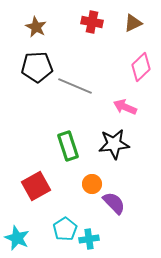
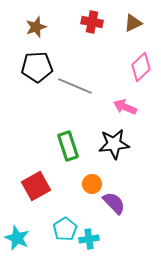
brown star: rotated 25 degrees clockwise
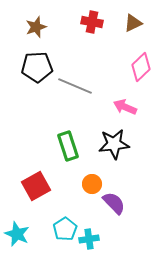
cyan star: moved 4 px up
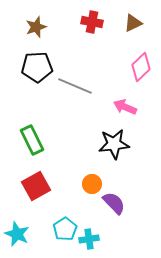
green rectangle: moved 36 px left, 6 px up; rotated 8 degrees counterclockwise
